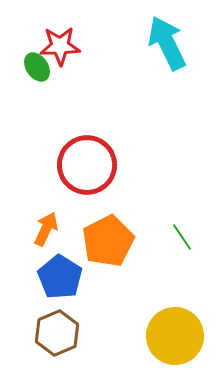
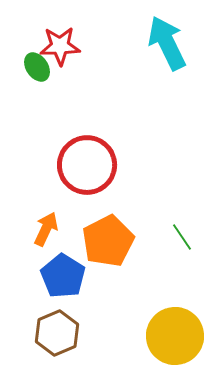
blue pentagon: moved 3 px right, 1 px up
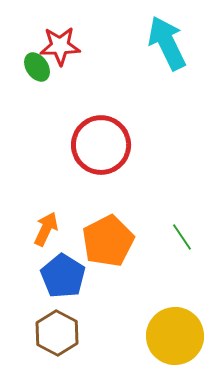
red circle: moved 14 px right, 20 px up
brown hexagon: rotated 9 degrees counterclockwise
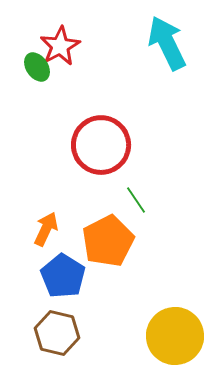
red star: rotated 27 degrees counterclockwise
green line: moved 46 px left, 37 px up
brown hexagon: rotated 15 degrees counterclockwise
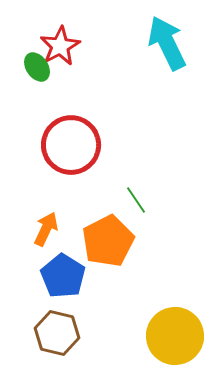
red circle: moved 30 px left
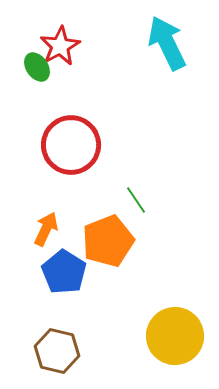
orange pentagon: rotated 6 degrees clockwise
blue pentagon: moved 1 px right, 4 px up
brown hexagon: moved 18 px down
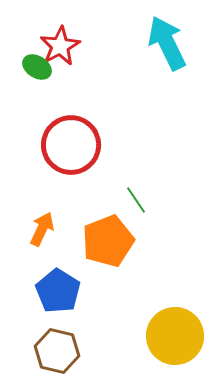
green ellipse: rotated 24 degrees counterclockwise
orange arrow: moved 4 px left
blue pentagon: moved 6 px left, 19 px down
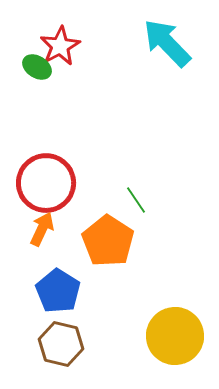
cyan arrow: rotated 18 degrees counterclockwise
red circle: moved 25 px left, 38 px down
orange pentagon: rotated 18 degrees counterclockwise
brown hexagon: moved 4 px right, 7 px up
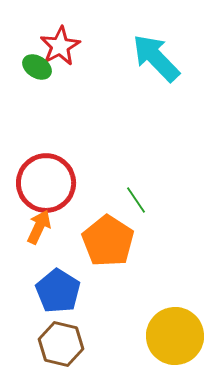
cyan arrow: moved 11 px left, 15 px down
orange arrow: moved 3 px left, 2 px up
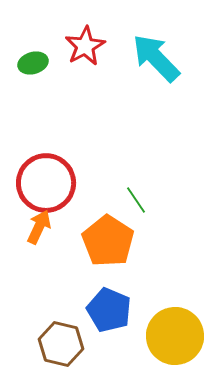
red star: moved 25 px right
green ellipse: moved 4 px left, 4 px up; rotated 48 degrees counterclockwise
blue pentagon: moved 51 px right, 19 px down; rotated 9 degrees counterclockwise
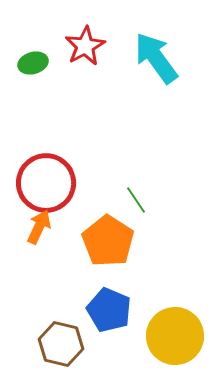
cyan arrow: rotated 8 degrees clockwise
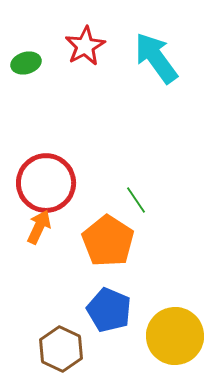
green ellipse: moved 7 px left
brown hexagon: moved 5 px down; rotated 12 degrees clockwise
